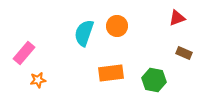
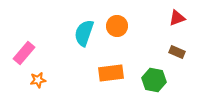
brown rectangle: moved 7 px left, 1 px up
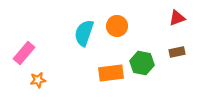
brown rectangle: rotated 35 degrees counterclockwise
green hexagon: moved 12 px left, 17 px up
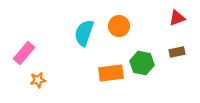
orange circle: moved 2 px right
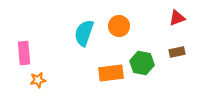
pink rectangle: rotated 45 degrees counterclockwise
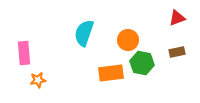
orange circle: moved 9 px right, 14 px down
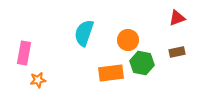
pink rectangle: rotated 15 degrees clockwise
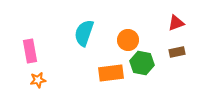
red triangle: moved 1 px left, 5 px down
pink rectangle: moved 6 px right, 2 px up; rotated 20 degrees counterclockwise
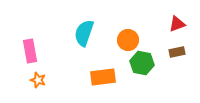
red triangle: moved 1 px right, 1 px down
orange rectangle: moved 8 px left, 4 px down
orange star: rotated 28 degrees clockwise
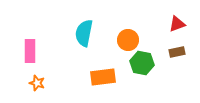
cyan semicircle: rotated 8 degrees counterclockwise
pink rectangle: rotated 10 degrees clockwise
orange star: moved 1 px left, 3 px down
